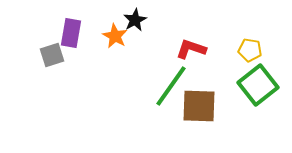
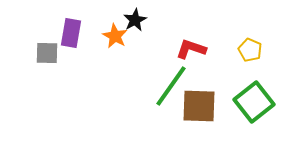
yellow pentagon: rotated 15 degrees clockwise
gray square: moved 5 px left, 2 px up; rotated 20 degrees clockwise
green square: moved 4 px left, 17 px down
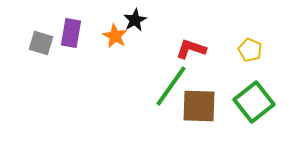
gray square: moved 6 px left, 10 px up; rotated 15 degrees clockwise
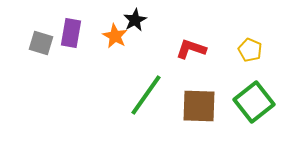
green line: moved 25 px left, 9 px down
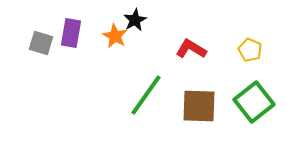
red L-shape: rotated 12 degrees clockwise
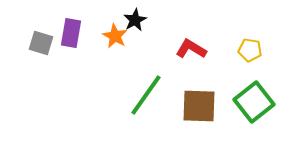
yellow pentagon: rotated 15 degrees counterclockwise
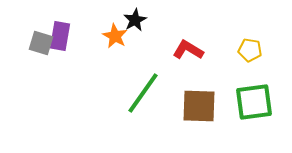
purple rectangle: moved 11 px left, 3 px down
red L-shape: moved 3 px left, 1 px down
green line: moved 3 px left, 2 px up
green square: rotated 30 degrees clockwise
